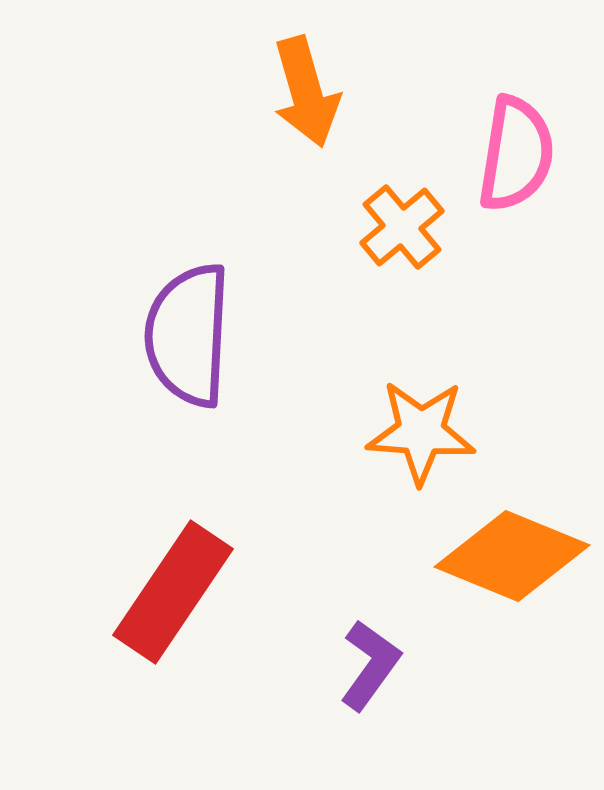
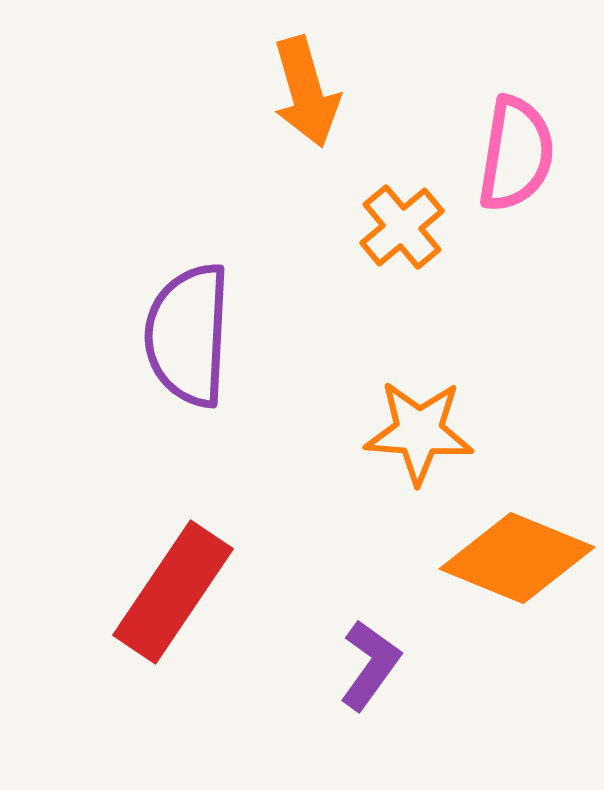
orange star: moved 2 px left
orange diamond: moved 5 px right, 2 px down
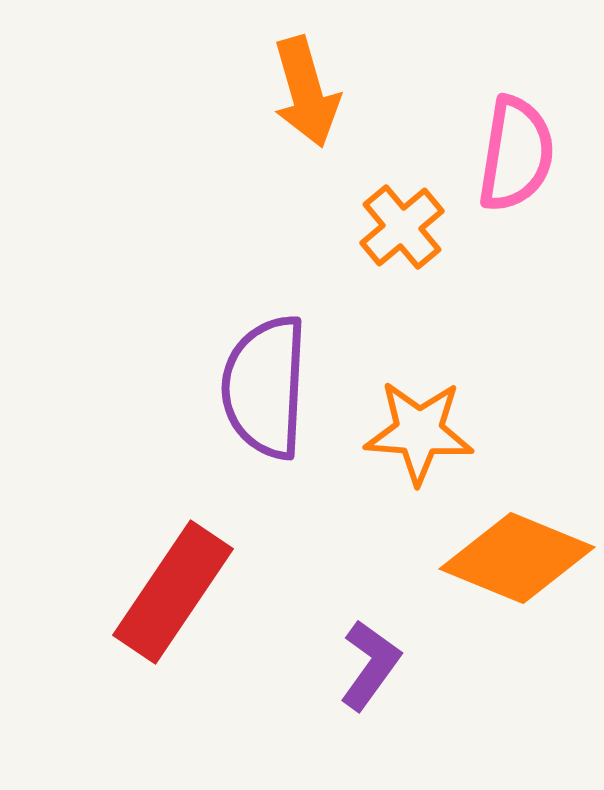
purple semicircle: moved 77 px right, 52 px down
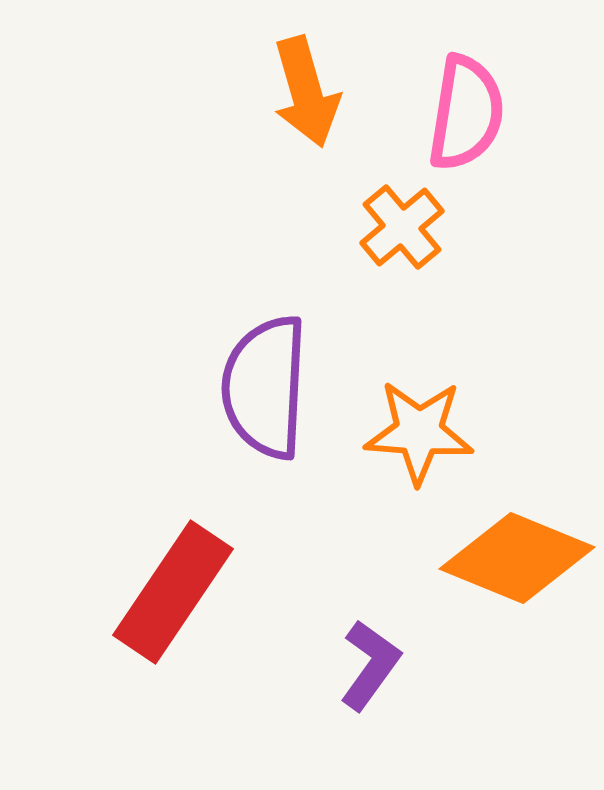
pink semicircle: moved 50 px left, 41 px up
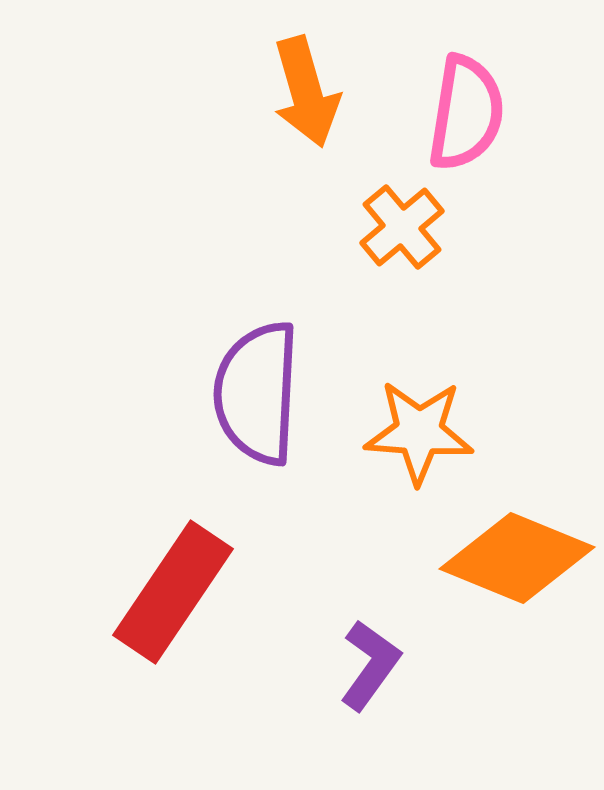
purple semicircle: moved 8 px left, 6 px down
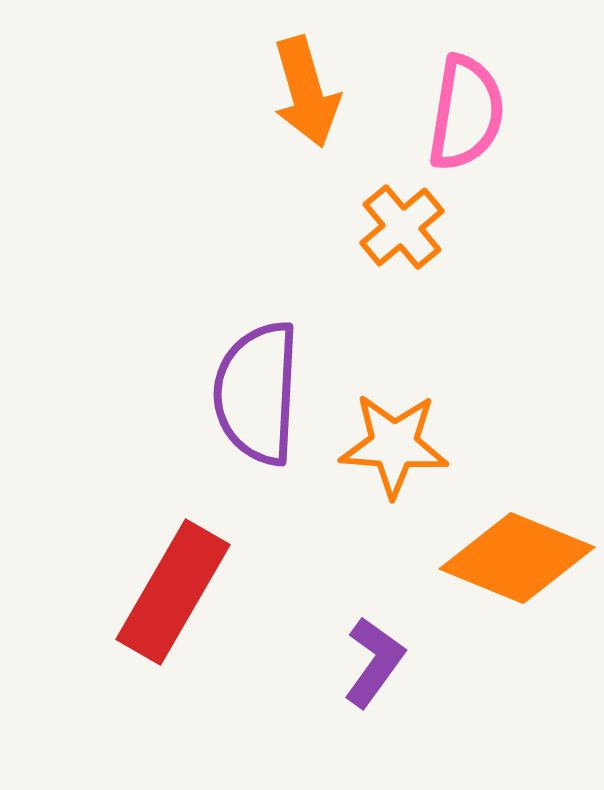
orange star: moved 25 px left, 13 px down
red rectangle: rotated 4 degrees counterclockwise
purple L-shape: moved 4 px right, 3 px up
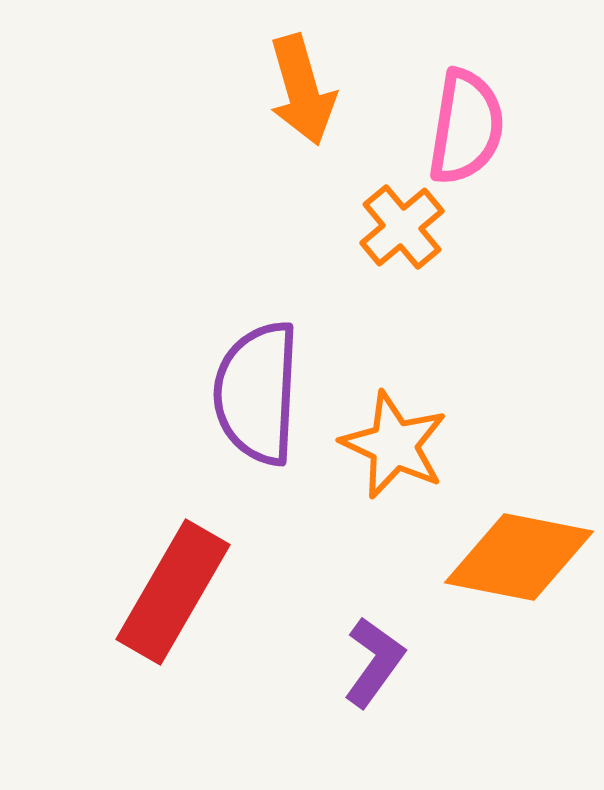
orange arrow: moved 4 px left, 2 px up
pink semicircle: moved 14 px down
orange star: rotated 21 degrees clockwise
orange diamond: moved 2 px right, 1 px up; rotated 11 degrees counterclockwise
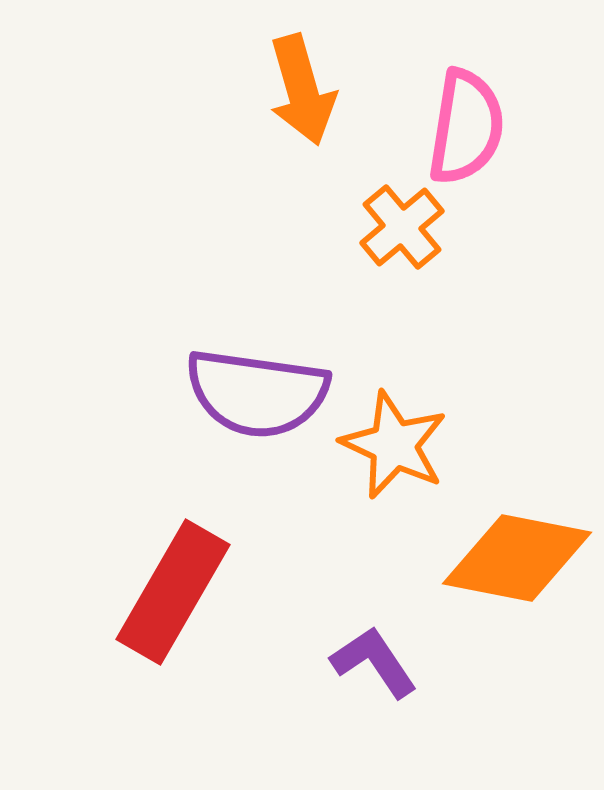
purple semicircle: rotated 85 degrees counterclockwise
orange diamond: moved 2 px left, 1 px down
purple L-shape: rotated 70 degrees counterclockwise
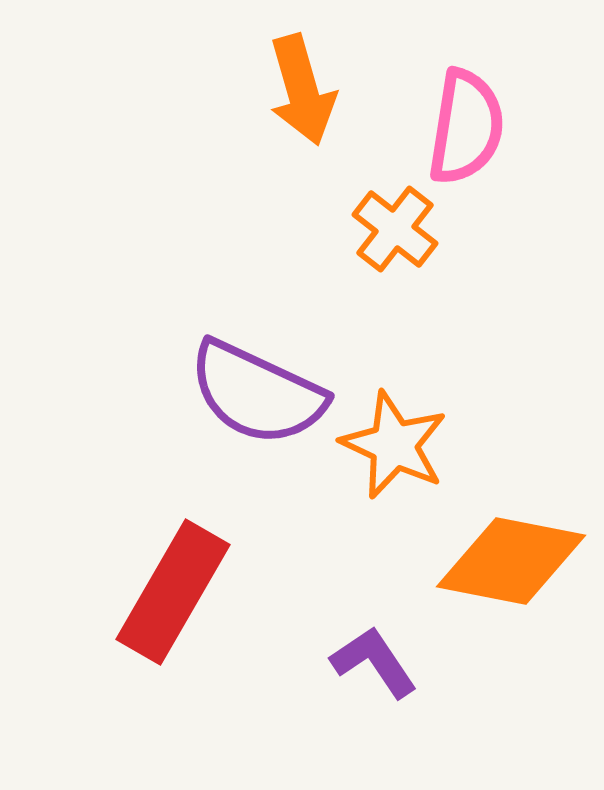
orange cross: moved 7 px left, 2 px down; rotated 12 degrees counterclockwise
purple semicircle: rotated 17 degrees clockwise
orange diamond: moved 6 px left, 3 px down
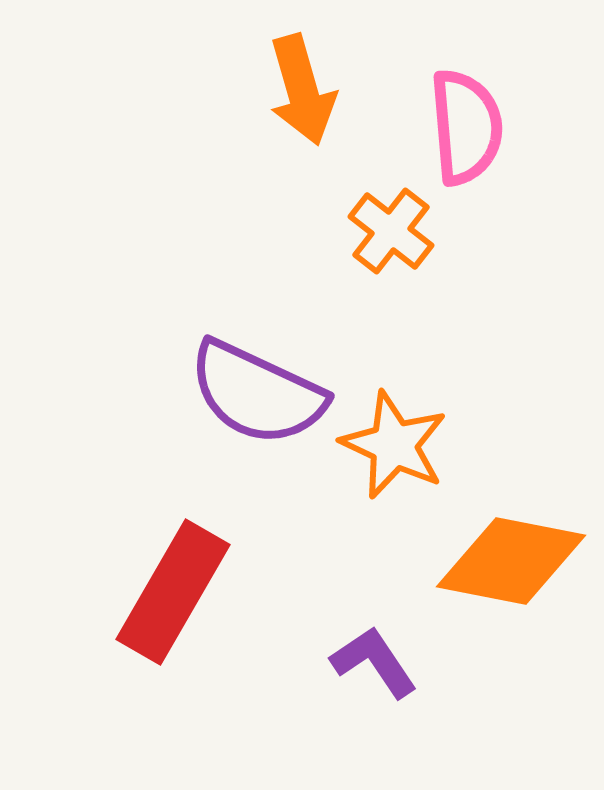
pink semicircle: rotated 14 degrees counterclockwise
orange cross: moved 4 px left, 2 px down
